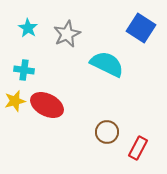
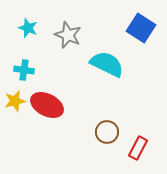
cyan star: rotated 12 degrees counterclockwise
gray star: moved 1 px right, 1 px down; rotated 24 degrees counterclockwise
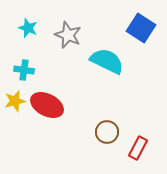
cyan semicircle: moved 3 px up
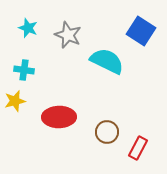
blue square: moved 3 px down
red ellipse: moved 12 px right, 12 px down; rotated 28 degrees counterclockwise
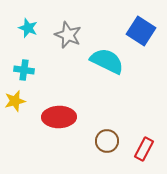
brown circle: moved 9 px down
red rectangle: moved 6 px right, 1 px down
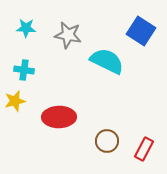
cyan star: moved 2 px left; rotated 18 degrees counterclockwise
gray star: rotated 12 degrees counterclockwise
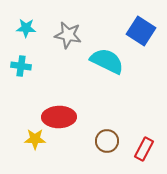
cyan cross: moved 3 px left, 4 px up
yellow star: moved 20 px right, 38 px down; rotated 15 degrees clockwise
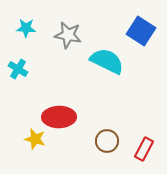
cyan cross: moved 3 px left, 3 px down; rotated 24 degrees clockwise
yellow star: rotated 15 degrees clockwise
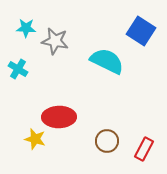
gray star: moved 13 px left, 6 px down
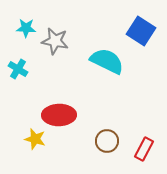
red ellipse: moved 2 px up
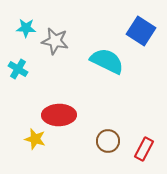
brown circle: moved 1 px right
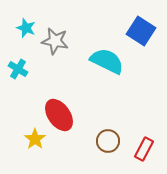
cyan star: rotated 18 degrees clockwise
red ellipse: rotated 56 degrees clockwise
yellow star: rotated 20 degrees clockwise
